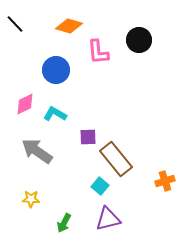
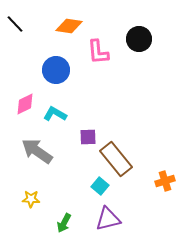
orange diamond: rotated 8 degrees counterclockwise
black circle: moved 1 px up
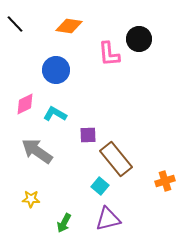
pink L-shape: moved 11 px right, 2 px down
purple square: moved 2 px up
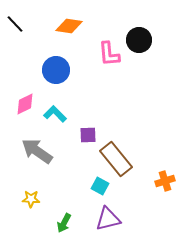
black circle: moved 1 px down
cyan L-shape: rotated 15 degrees clockwise
cyan square: rotated 12 degrees counterclockwise
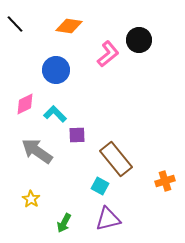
pink L-shape: moved 1 px left; rotated 124 degrees counterclockwise
purple square: moved 11 px left
yellow star: rotated 30 degrees clockwise
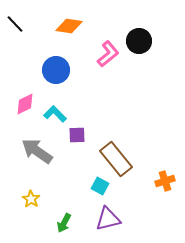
black circle: moved 1 px down
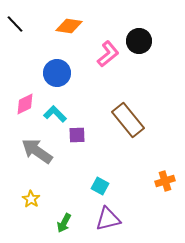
blue circle: moved 1 px right, 3 px down
brown rectangle: moved 12 px right, 39 px up
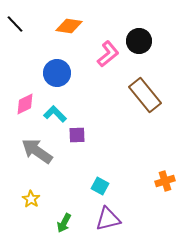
brown rectangle: moved 17 px right, 25 px up
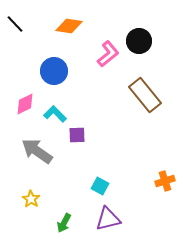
blue circle: moved 3 px left, 2 px up
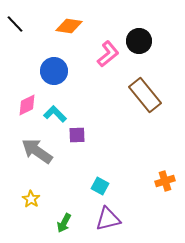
pink diamond: moved 2 px right, 1 px down
